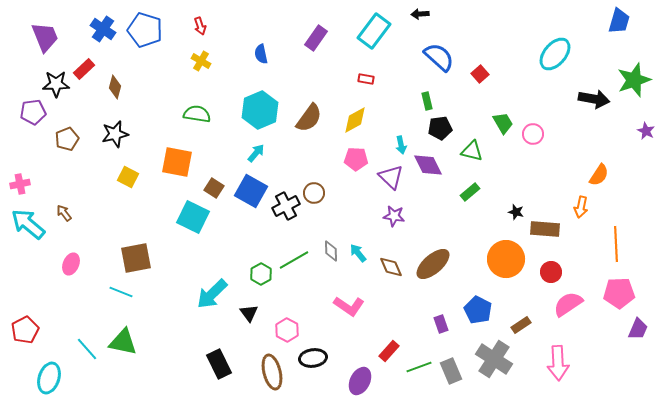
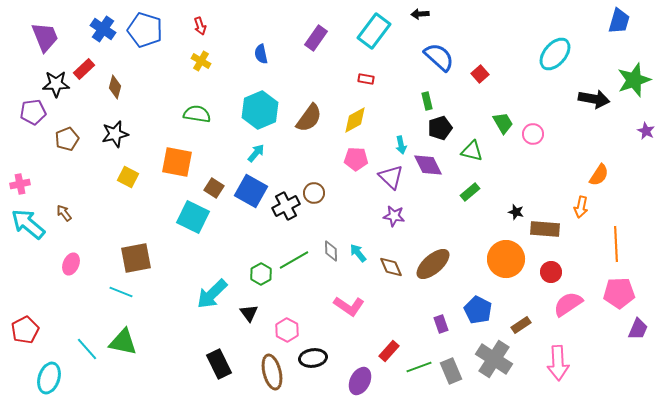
black pentagon at (440, 128): rotated 10 degrees counterclockwise
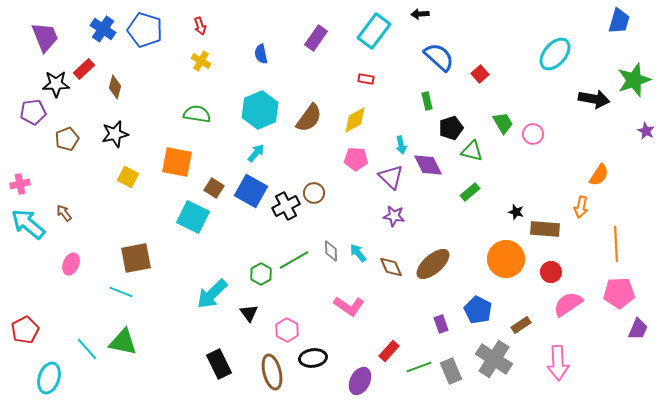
black pentagon at (440, 128): moved 11 px right
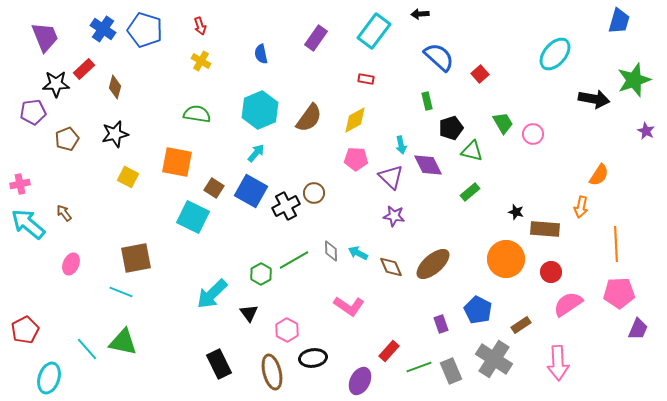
cyan arrow at (358, 253): rotated 24 degrees counterclockwise
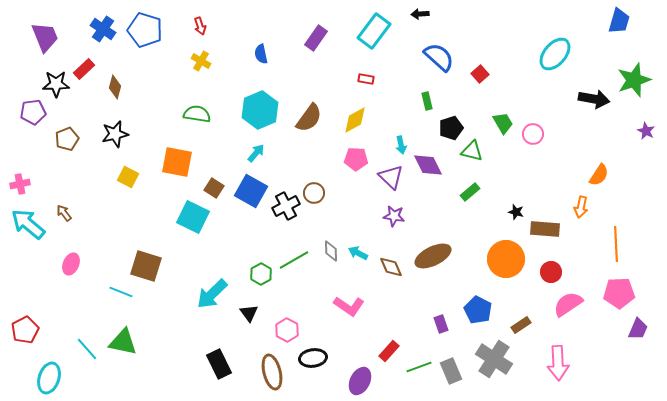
brown square at (136, 258): moved 10 px right, 8 px down; rotated 28 degrees clockwise
brown ellipse at (433, 264): moved 8 px up; rotated 15 degrees clockwise
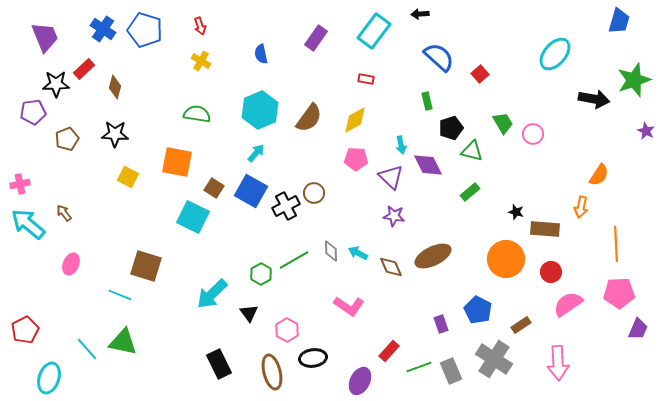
black star at (115, 134): rotated 16 degrees clockwise
cyan line at (121, 292): moved 1 px left, 3 px down
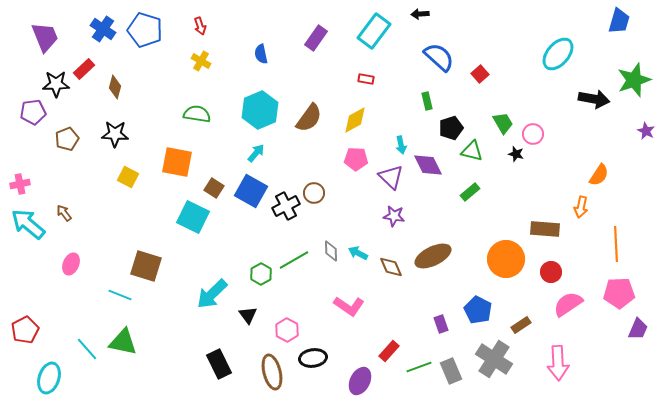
cyan ellipse at (555, 54): moved 3 px right
black star at (516, 212): moved 58 px up
black triangle at (249, 313): moved 1 px left, 2 px down
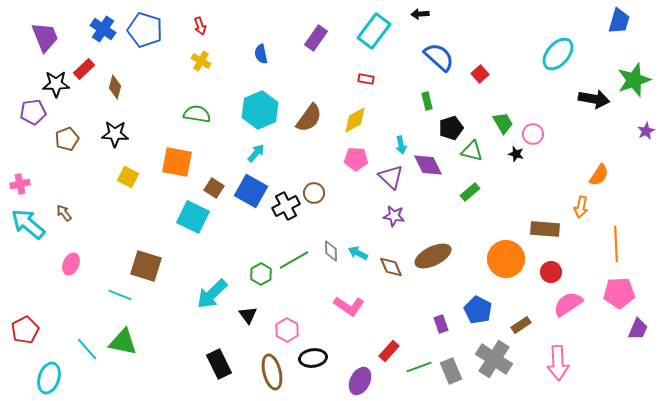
purple star at (646, 131): rotated 18 degrees clockwise
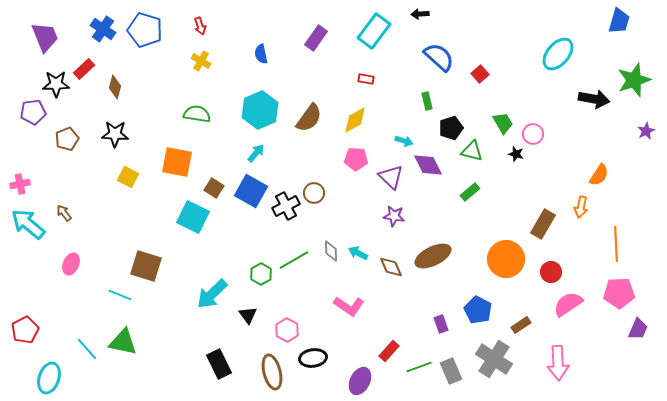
cyan arrow at (401, 145): moved 3 px right, 4 px up; rotated 60 degrees counterclockwise
brown rectangle at (545, 229): moved 2 px left, 5 px up; rotated 64 degrees counterclockwise
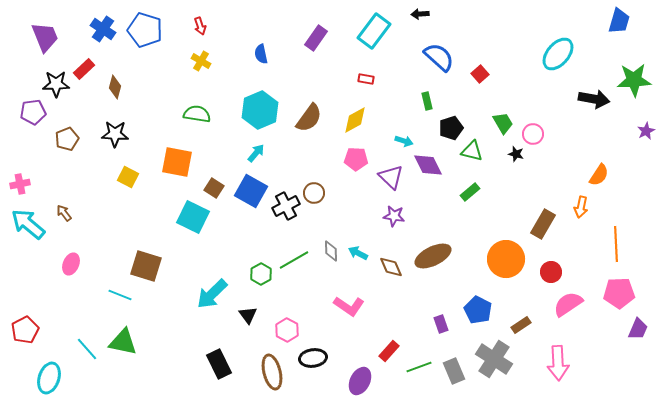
green star at (634, 80): rotated 16 degrees clockwise
gray rectangle at (451, 371): moved 3 px right
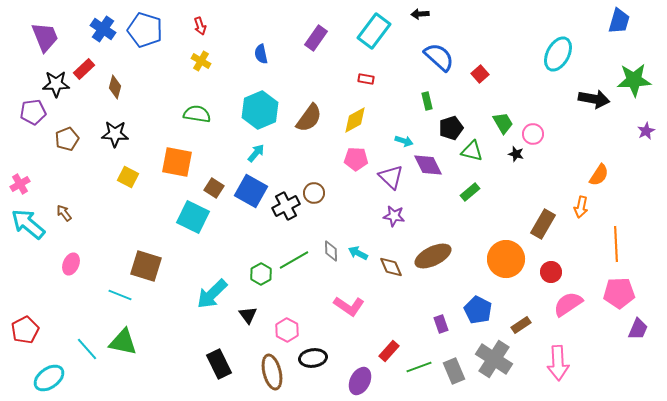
cyan ellipse at (558, 54): rotated 12 degrees counterclockwise
pink cross at (20, 184): rotated 18 degrees counterclockwise
cyan ellipse at (49, 378): rotated 36 degrees clockwise
